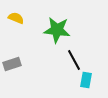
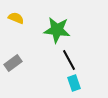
black line: moved 5 px left
gray rectangle: moved 1 px right, 1 px up; rotated 18 degrees counterclockwise
cyan rectangle: moved 12 px left, 3 px down; rotated 28 degrees counterclockwise
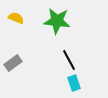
green star: moved 9 px up
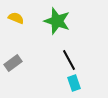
green star: rotated 12 degrees clockwise
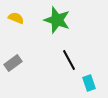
green star: moved 1 px up
cyan rectangle: moved 15 px right
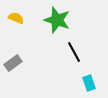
black line: moved 5 px right, 8 px up
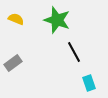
yellow semicircle: moved 1 px down
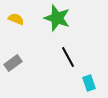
green star: moved 2 px up
black line: moved 6 px left, 5 px down
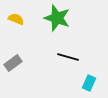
black line: rotated 45 degrees counterclockwise
cyan rectangle: rotated 42 degrees clockwise
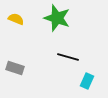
gray rectangle: moved 2 px right, 5 px down; rotated 54 degrees clockwise
cyan rectangle: moved 2 px left, 2 px up
